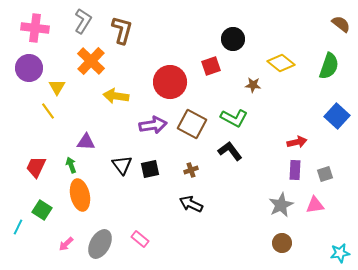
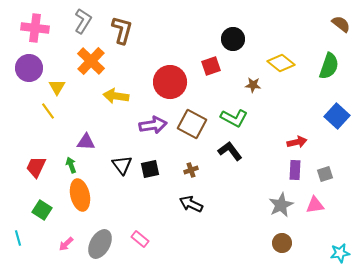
cyan line: moved 11 px down; rotated 42 degrees counterclockwise
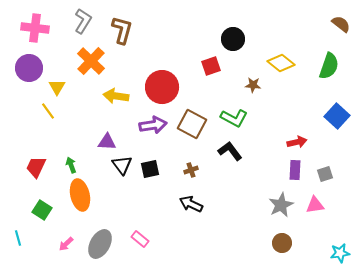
red circle: moved 8 px left, 5 px down
purple triangle: moved 21 px right
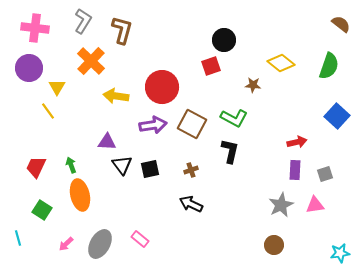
black circle: moved 9 px left, 1 px down
black L-shape: rotated 50 degrees clockwise
brown circle: moved 8 px left, 2 px down
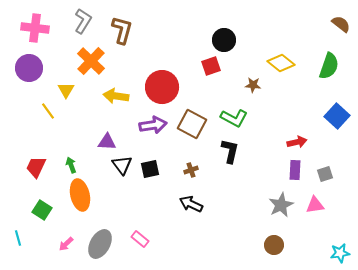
yellow triangle: moved 9 px right, 3 px down
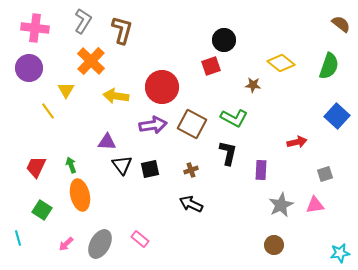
black L-shape: moved 2 px left, 2 px down
purple rectangle: moved 34 px left
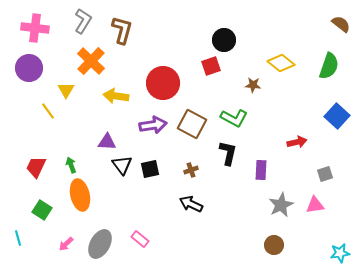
red circle: moved 1 px right, 4 px up
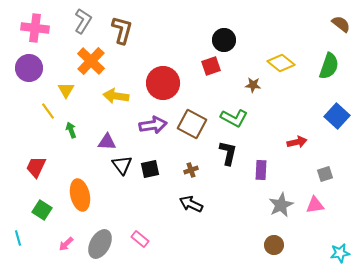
green arrow: moved 35 px up
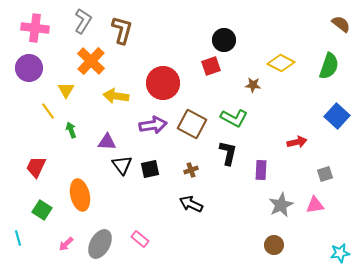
yellow diamond: rotated 12 degrees counterclockwise
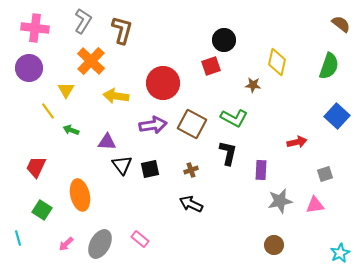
yellow diamond: moved 4 px left, 1 px up; rotated 76 degrees clockwise
green arrow: rotated 49 degrees counterclockwise
gray star: moved 1 px left, 4 px up; rotated 15 degrees clockwise
cyan star: rotated 18 degrees counterclockwise
